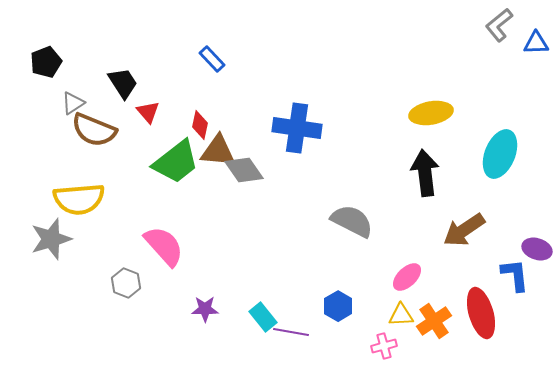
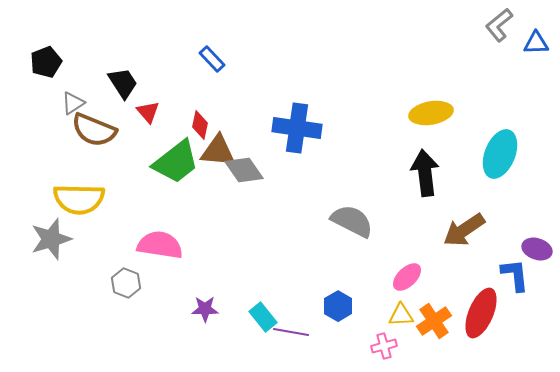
yellow semicircle: rotated 6 degrees clockwise
pink semicircle: moved 4 px left, 1 px up; rotated 39 degrees counterclockwise
red ellipse: rotated 39 degrees clockwise
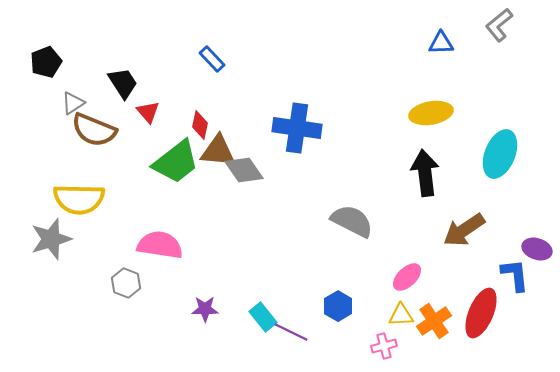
blue triangle: moved 95 px left
purple line: rotated 16 degrees clockwise
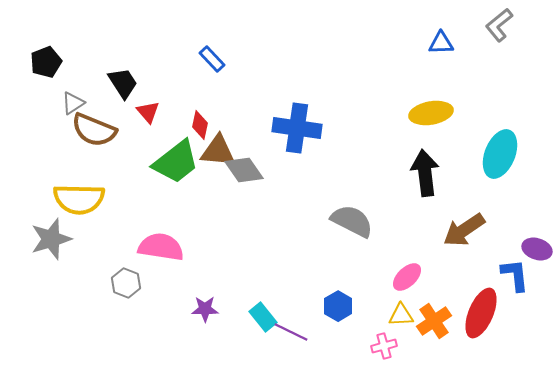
pink semicircle: moved 1 px right, 2 px down
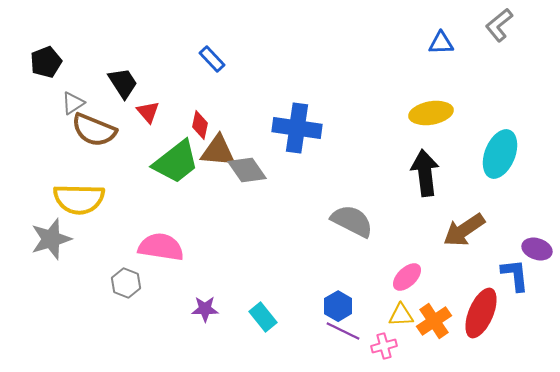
gray diamond: moved 3 px right
purple line: moved 52 px right, 1 px up
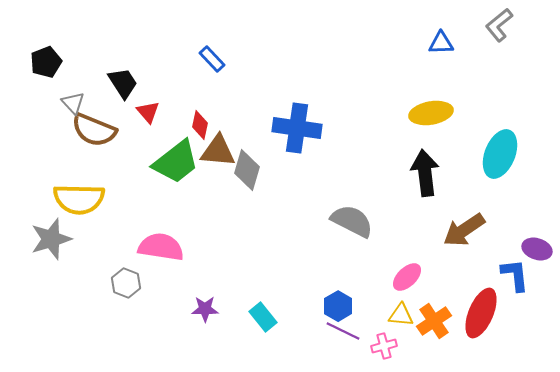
gray triangle: rotated 40 degrees counterclockwise
gray diamond: rotated 51 degrees clockwise
yellow triangle: rotated 8 degrees clockwise
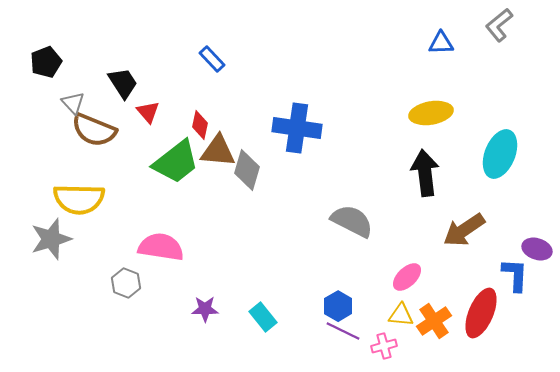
blue L-shape: rotated 9 degrees clockwise
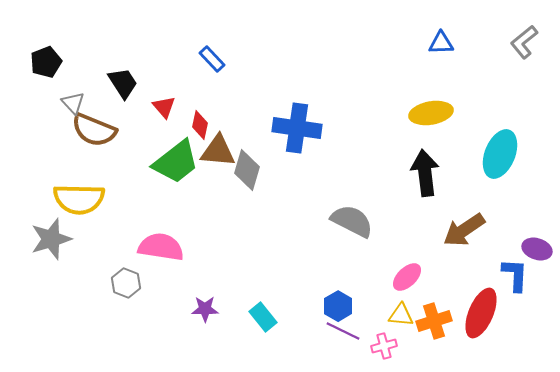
gray L-shape: moved 25 px right, 17 px down
red triangle: moved 16 px right, 5 px up
orange cross: rotated 16 degrees clockwise
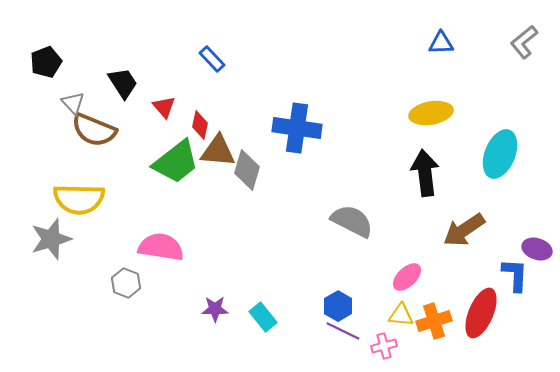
purple star: moved 10 px right
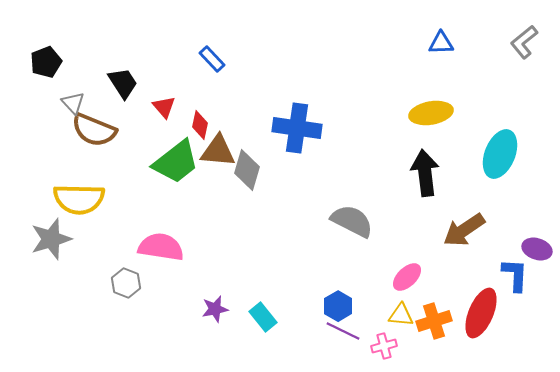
purple star: rotated 12 degrees counterclockwise
